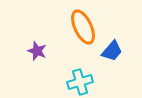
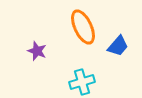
blue trapezoid: moved 6 px right, 5 px up
cyan cross: moved 2 px right
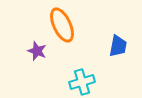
orange ellipse: moved 21 px left, 2 px up
blue trapezoid: rotated 30 degrees counterclockwise
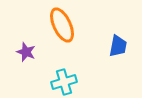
purple star: moved 11 px left, 1 px down
cyan cross: moved 18 px left
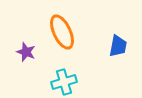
orange ellipse: moved 7 px down
